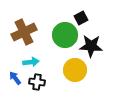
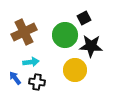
black square: moved 3 px right
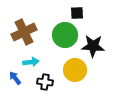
black square: moved 7 px left, 5 px up; rotated 24 degrees clockwise
black star: moved 2 px right
black cross: moved 8 px right
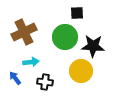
green circle: moved 2 px down
yellow circle: moved 6 px right, 1 px down
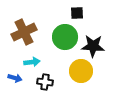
cyan arrow: moved 1 px right
blue arrow: rotated 144 degrees clockwise
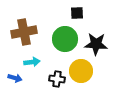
brown cross: rotated 15 degrees clockwise
green circle: moved 2 px down
black star: moved 3 px right, 2 px up
black cross: moved 12 px right, 3 px up
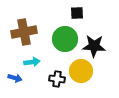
black star: moved 2 px left, 2 px down
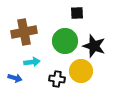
green circle: moved 2 px down
black star: rotated 15 degrees clockwise
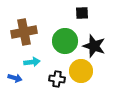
black square: moved 5 px right
